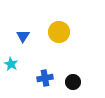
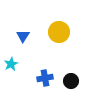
cyan star: rotated 16 degrees clockwise
black circle: moved 2 px left, 1 px up
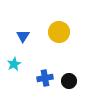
cyan star: moved 3 px right
black circle: moved 2 px left
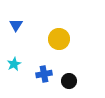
yellow circle: moved 7 px down
blue triangle: moved 7 px left, 11 px up
blue cross: moved 1 px left, 4 px up
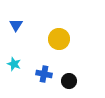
cyan star: rotated 24 degrees counterclockwise
blue cross: rotated 21 degrees clockwise
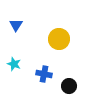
black circle: moved 5 px down
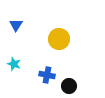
blue cross: moved 3 px right, 1 px down
